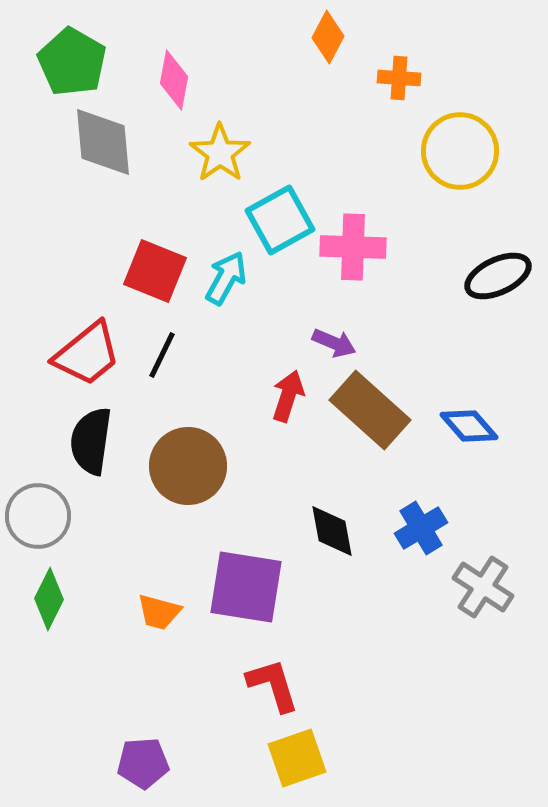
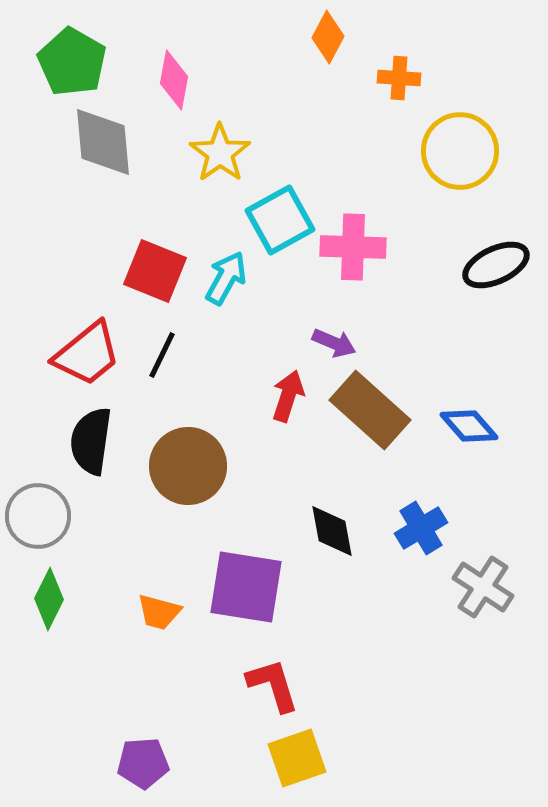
black ellipse: moved 2 px left, 11 px up
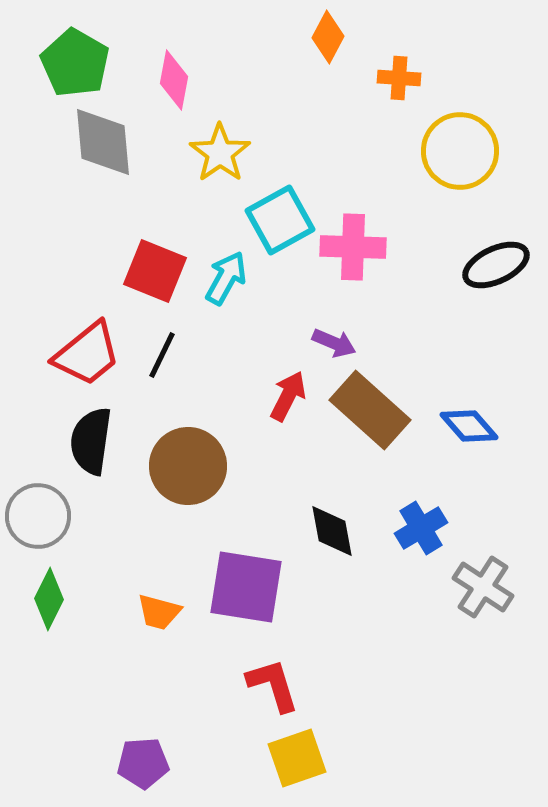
green pentagon: moved 3 px right, 1 px down
red arrow: rotated 9 degrees clockwise
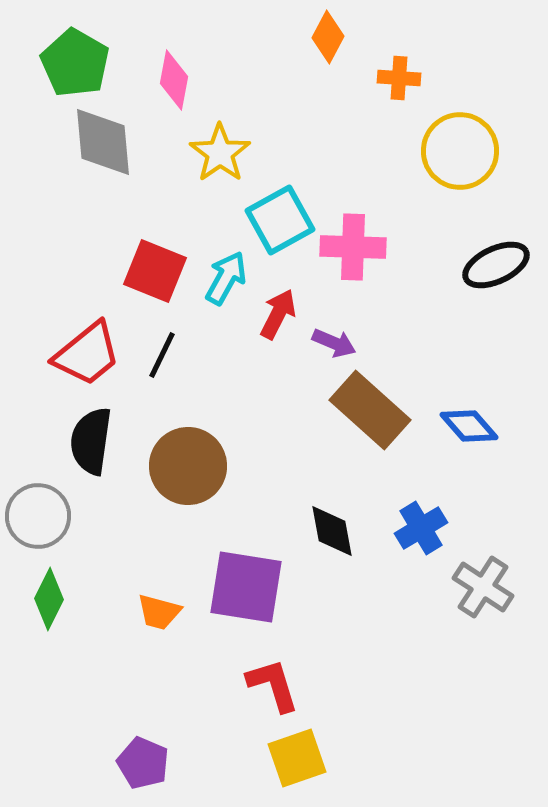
red arrow: moved 10 px left, 82 px up
purple pentagon: rotated 27 degrees clockwise
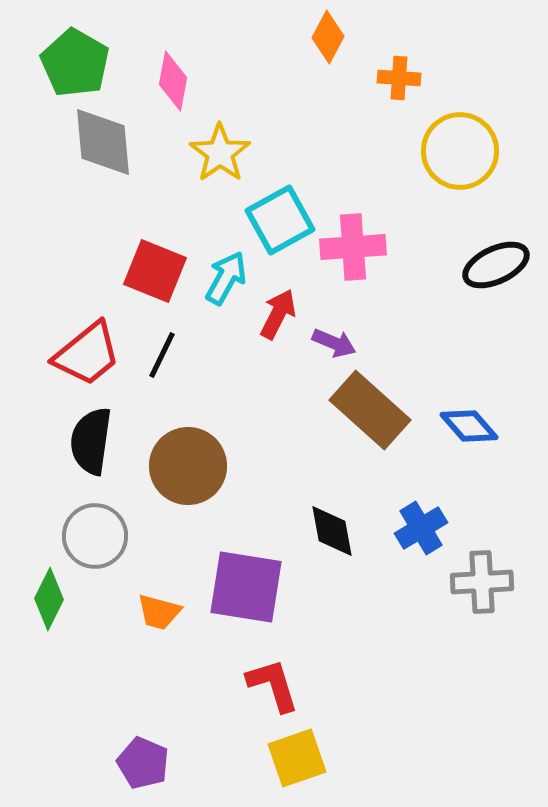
pink diamond: moved 1 px left, 1 px down
pink cross: rotated 6 degrees counterclockwise
gray circle: moved 57 px right, 20 px down
gray cross: moved 1 px left, 5 px up; rotated 36 degrees counterclockwise
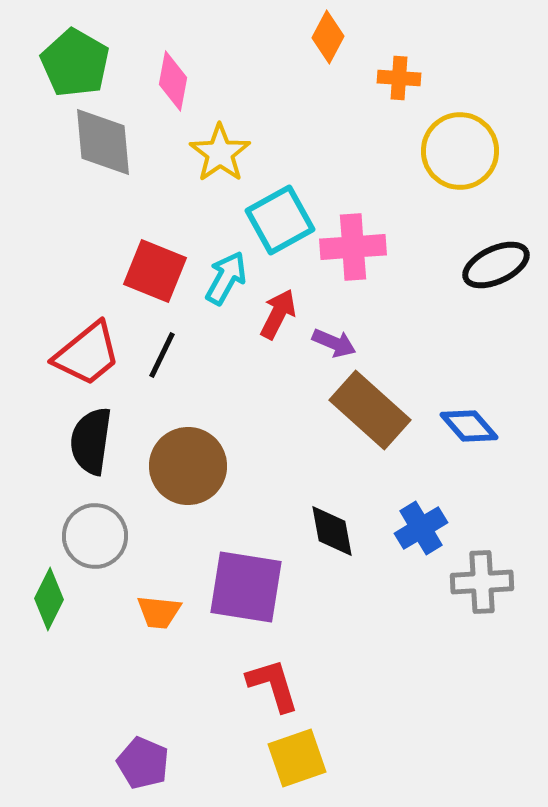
orange trapezoid: rotated 9 degrees counterclockwise
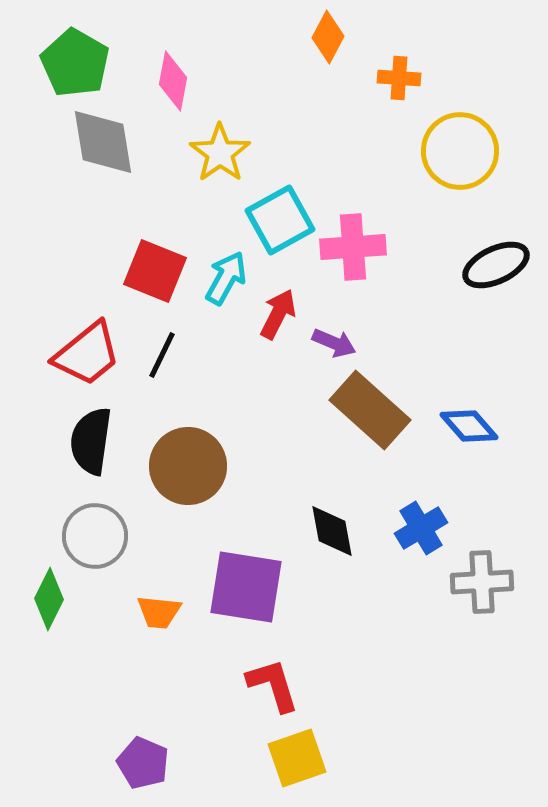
gray diamond: rotated 4 degrees counterclockwise
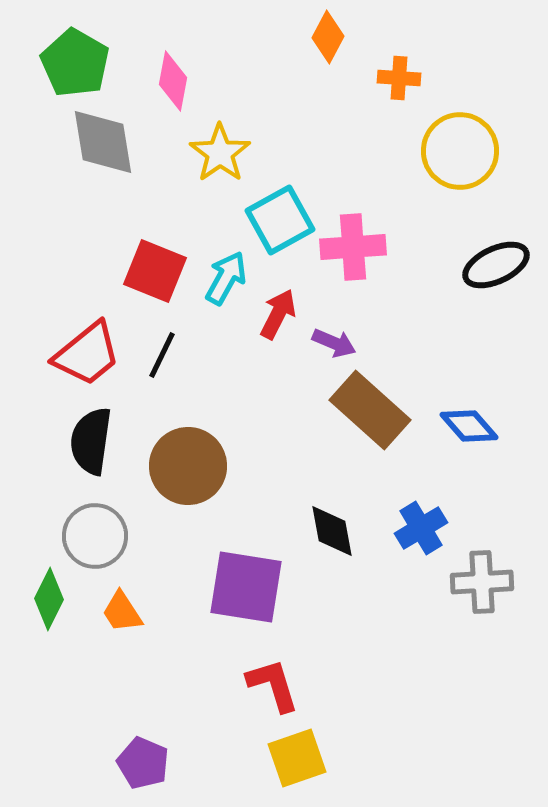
orange trapezoid: moved 37 px left; rotated 51 degrees clockwise
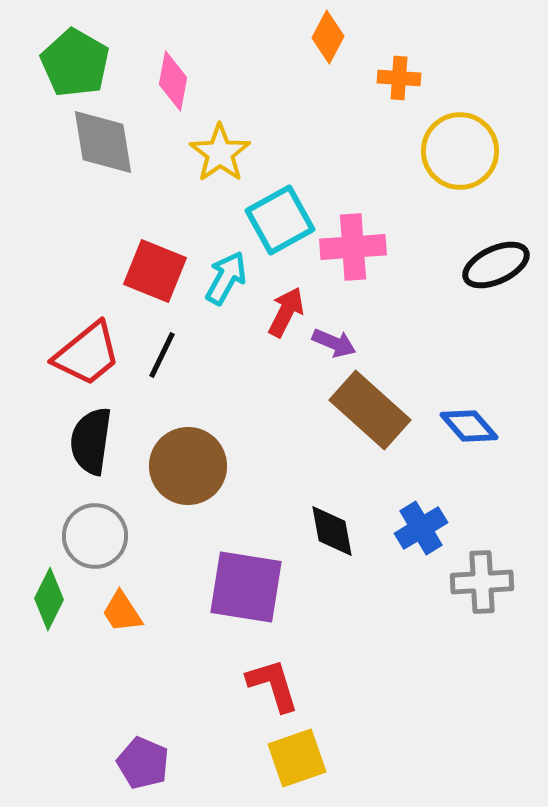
red arrow: moved 8 px right, 2 px up
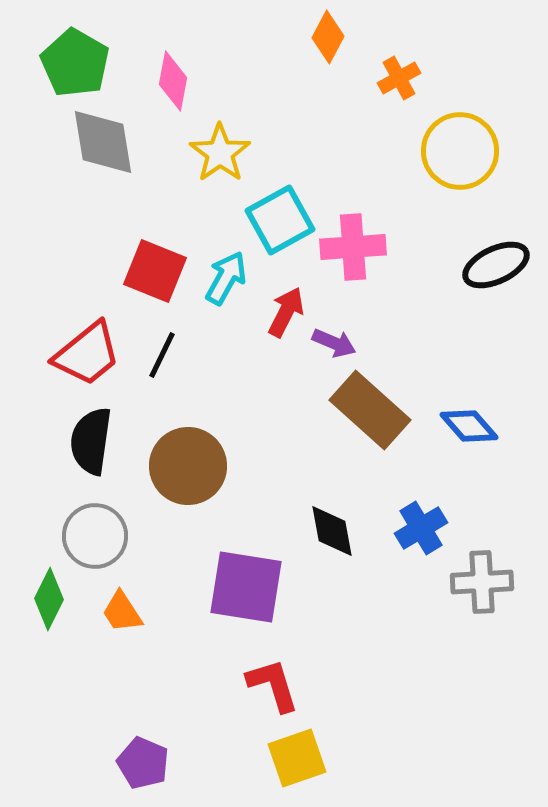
orange cross: rotated 33 degrees counterclockwise
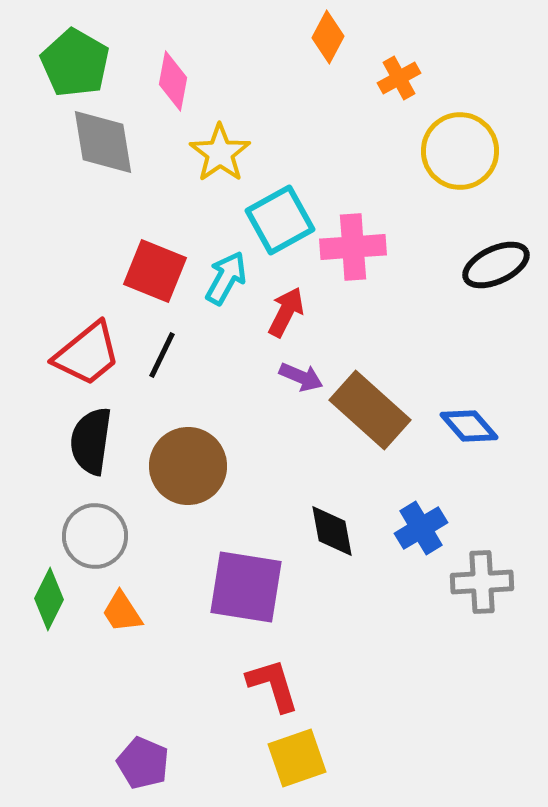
purple arrow: moved 33 px left, 34 px down
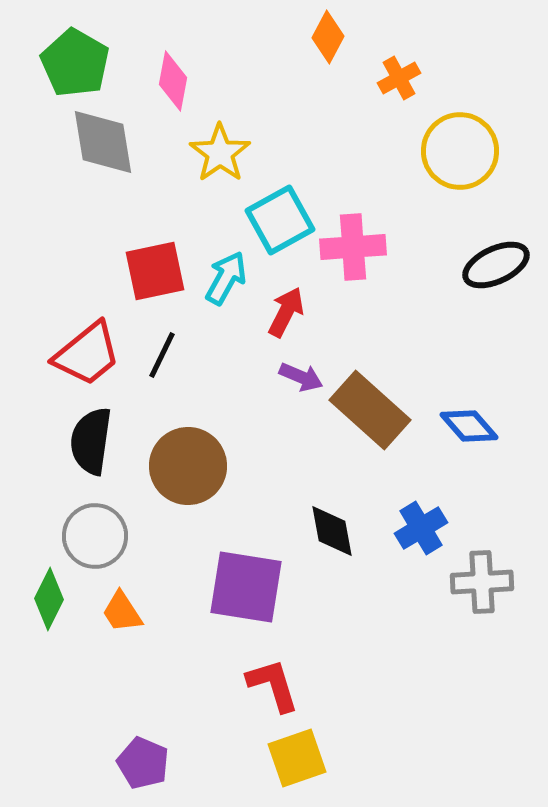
red square: rotated 34 degrees counterclockwise
